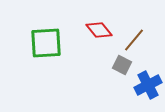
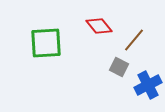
red diamond: moved 4 px up
gray square: moved 3 px left, 2 px down
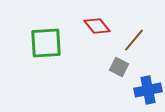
red diamond: moved 2 px left
blue cross: moved 5 px down; rotated 16 degrees clockwise
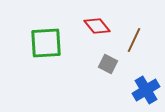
brown line: rotated 15 degrees counterclockwise
gray square: moved 11 px left, 3 px up
blue cross: moved 2 px left; rotated 20 degrees counterclockwise
